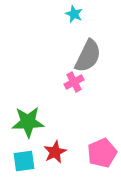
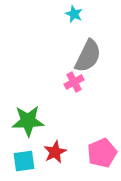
green star: moved 1 px up
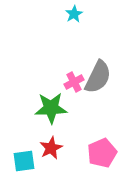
cyan star: rotated 18 degrees clockwise
gray semicircle: moved 10 px right, 21 px down
green star: moved 23 px right, 13 px up
red star: moved 4 px left, 4 px up
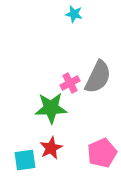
cyan star: rotated 30 degrees counterclockwise
pink cross: moved 4 px left, 1 px down
cyan square: moved 1 px right, 1 px up
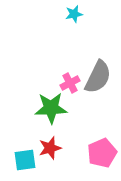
cyan star: rotated 24 degrees counterclockwise
red star: moved 1 px left; rotated 10 degrees clockwise
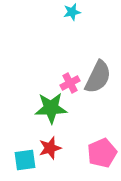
cyan star: moved 2 px left, 2 px up
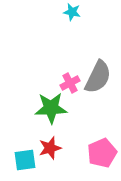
cyan star: rotated 24 degrees clockwise
